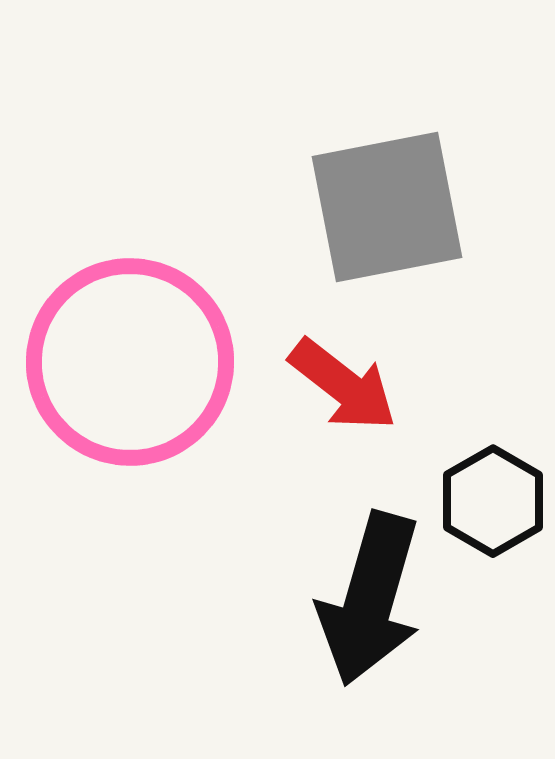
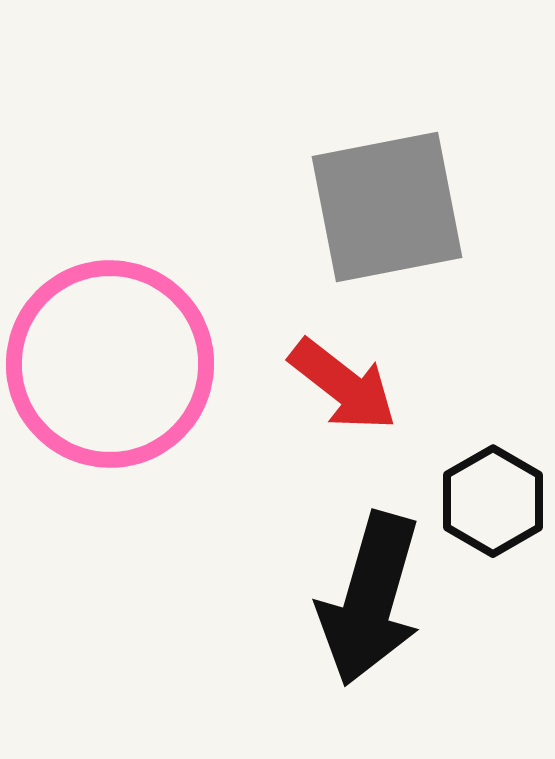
pink circle: moved 20 px left, 2 px down
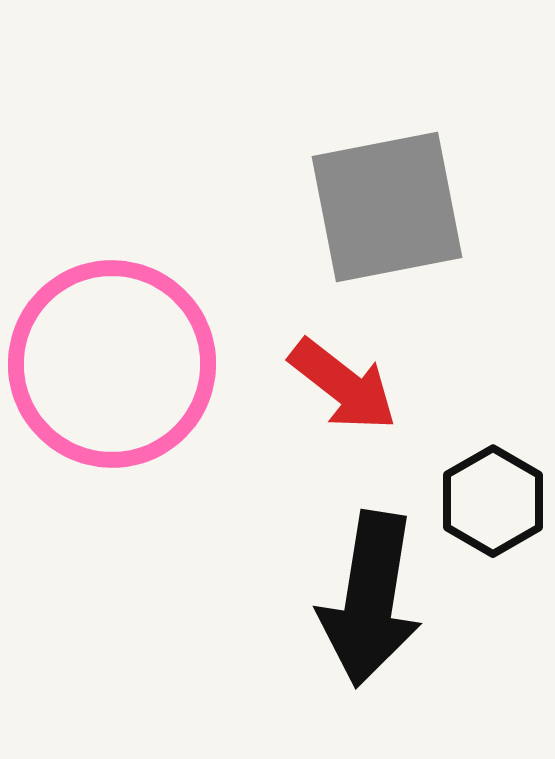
pink circle: moved 2 px right
black arrow: rotated 7 degrees counterclockwise
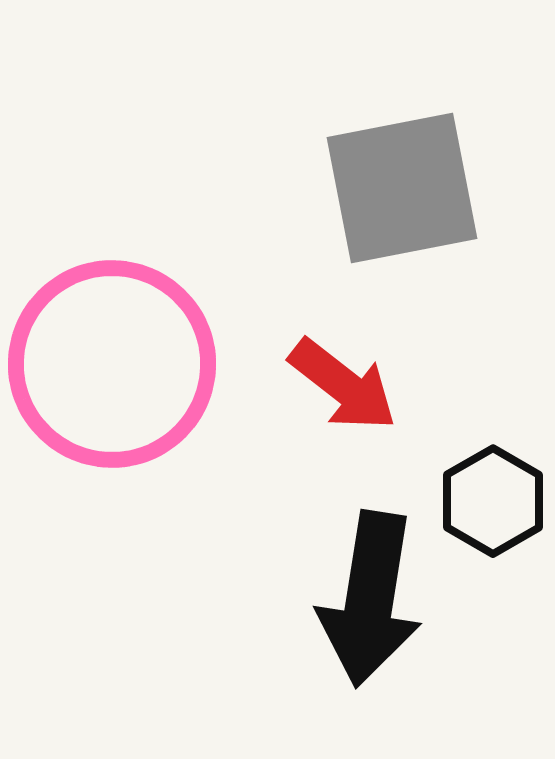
gray square: moved 15 px right, 19 px up
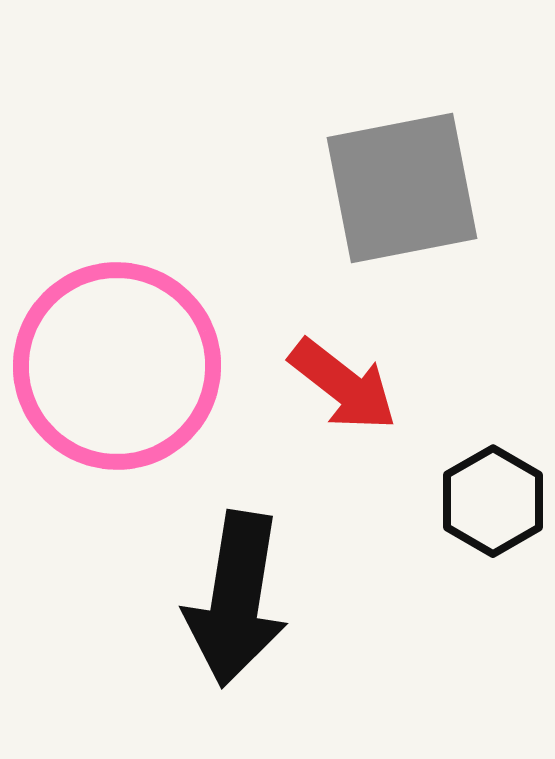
pink circle: moved 5 px right, 2 px down
black arrow: moved 134 px left
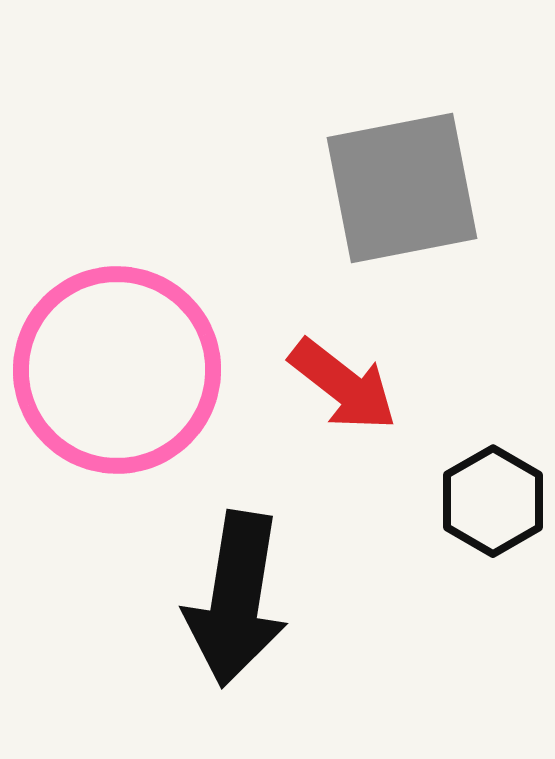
pink circle: moved 4 px down
